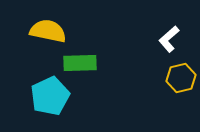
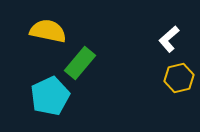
green rectangle: rotated 48 degrees counterclockwise
yellow hexagon: moved 2 px left
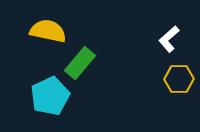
yellow hexagon: moved 1 px down; rotated 12 degrees clockwise
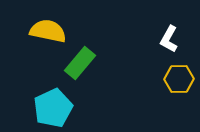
white L-shape: rotated 20 degrees counterclockwise
cyan pentagon: moved 3 px right, 12 px down
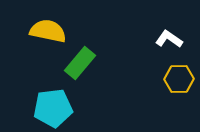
white L-shape: rotated 96 degrees clockwise
cyan pentagon: rotated 18 degrees clockwise
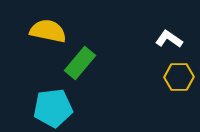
yellow hexagon: moved 2 px up
